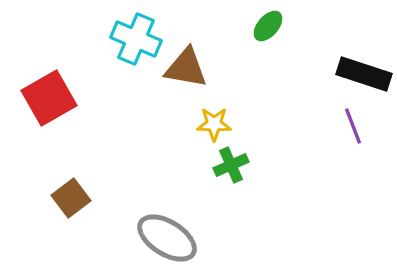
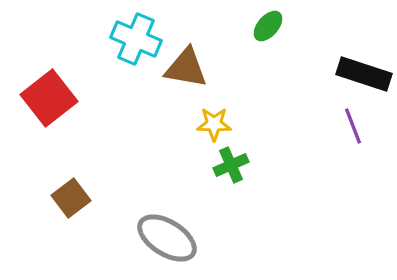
red square: rotated 8 degrees counterclockwise
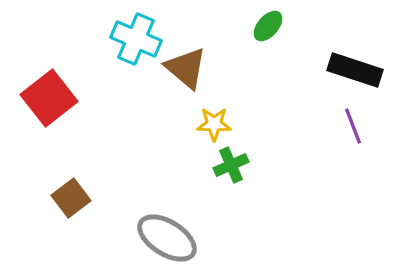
brown triangle: rotated 30 degrees clockwise
black rectangle: moved 9 px left, 4 px up
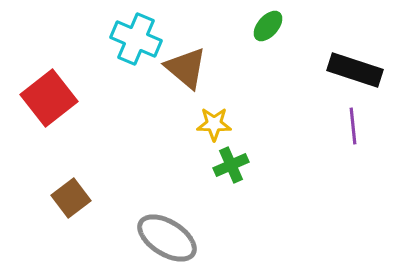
purple line: rotated 15 degrees clockwise
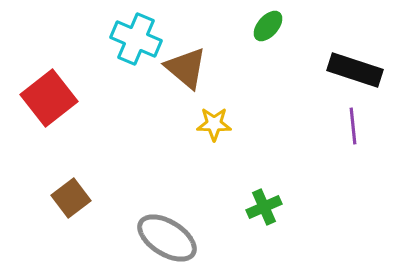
green cross: moved 33 px right, 42 px down
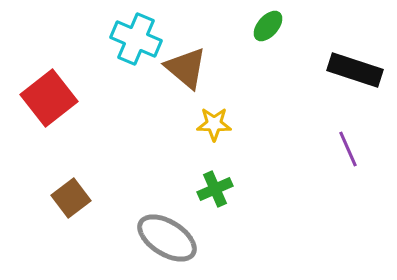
purple line: moved 5 px left, 23 px down; rotated 18 degrees counterclockwise
green cross: moved 49 px left, 18 px up
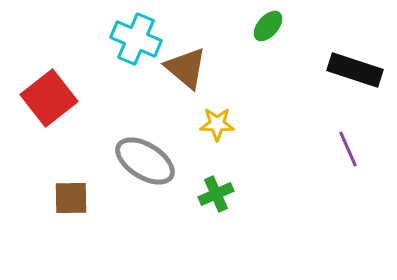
yellow star: moved 3 px right
green cross: moved 1 px right, 5 px down
brown square: rotated 36 degrees clockwise
gray ellipse: moved 22 px left, 77 px up
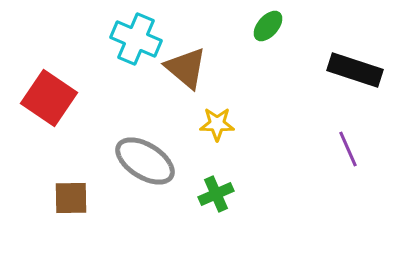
red square: rotated 18 degrees counterclockwise
